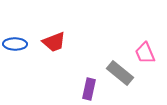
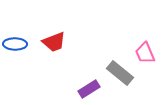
purple rectangle: rotated 45 degrees clockwise
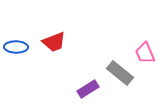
blue ellipse: moved 1 px right, 3 px down
purple rectangle: moved 1 px left
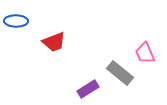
blue ellipse: moved 26 px up
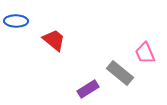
red trapezoid: moved 2 px up; rotated 120 degrees counterclockwise
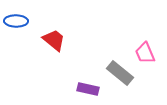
purple rectangle: rotated 45 degrees clockwise
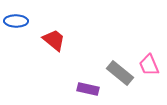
pink trapezoid: moved 4 px right, 12 px down
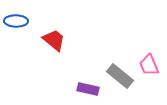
gray rectangle: moved 3 px down
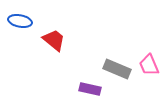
blue ellipse: moved 4 px right; rotated 10 degrees clockwise
gray rectangle: moved 3 px left, 7 px up; rotated 16 degrees counterclockwise
purple rectangle: moved 2 px right
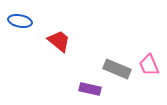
red trapezoid: moved 5 px right, 1 px down
